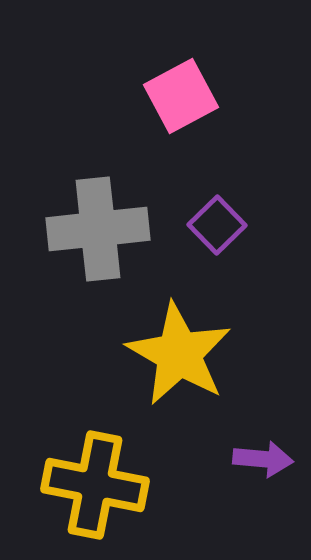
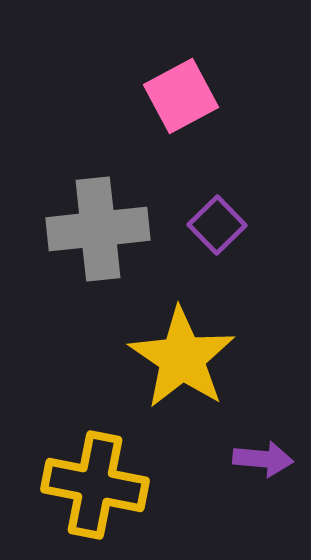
yellow star: moved 3 px right, 4 px down; rotated 4 degrees clockwise
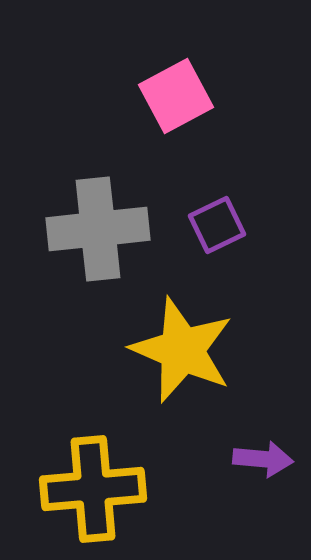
pink square: moved 5 px left
purple square: rotated 18 degrees clockwise
yellow star: moved 8 px up; rotated 11 degrees counterclockwise
yellow cross: moved 2 px left, 4 px down; rotated 16 degrees counterclockwise
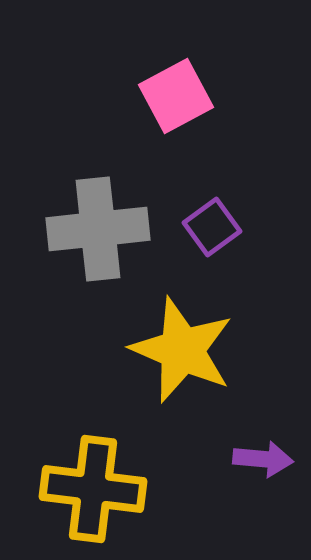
purple square: moved 5 px left, 2 px down; rotated 10 degrees counterclockwise
yellow cross: rotated 12 degrees clockwise
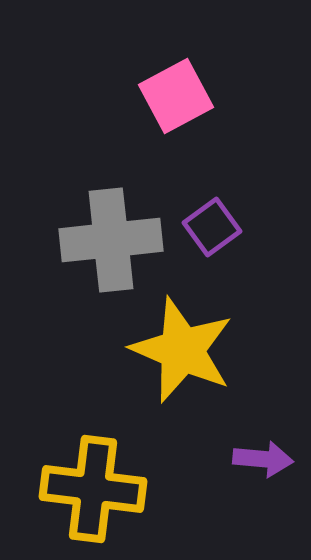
gray cross: moved 13 px right, 11 px down
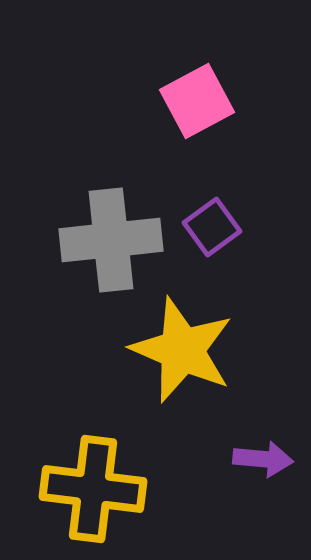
pink square: moved 21 px right, 5 px down
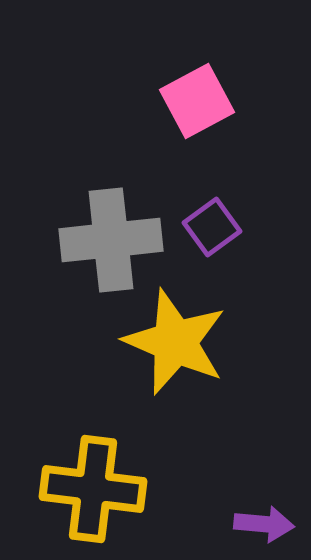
yellow star: moved 7 px left, 8 px up
purple arrow: moved 1 px right, 65 px down
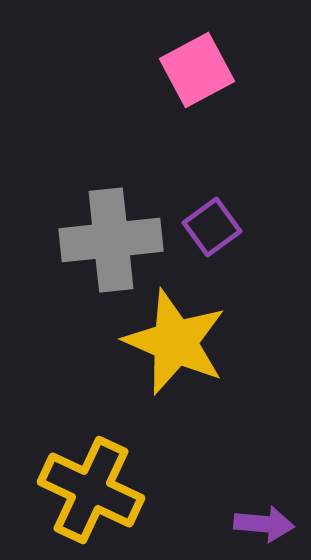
pink square: moved 31 px up
yellow cross: moved 2 px left, 1 px down; rotated 18 degrees clockwise
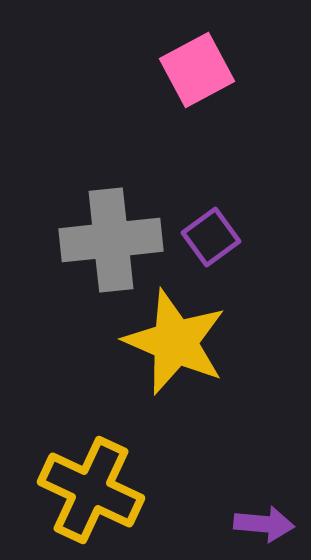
purple square: moved 1 px left, 10 px down
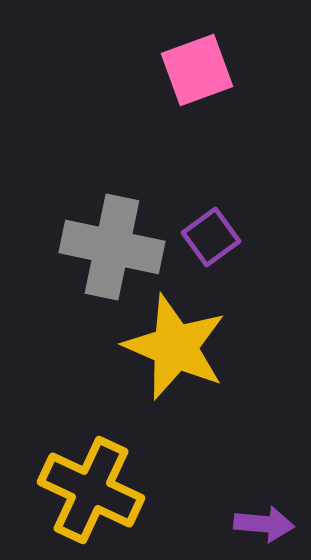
pink square: rotated 8 degrees clockwise
gray cross: moved 1 px right, 7 px down; rotated 18 degrees clockwise
yellow star: moved 5 px down
